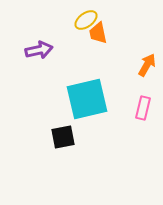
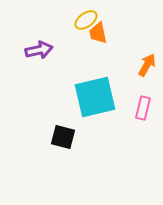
cyan square: moved 8 px right, 2 px up
black square: rotated 25 degrees clockwise
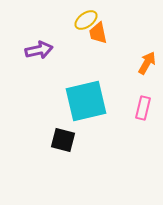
orange arrow: moved 2 px up
cyan square: moved 9 px left, 4 px down
black square: moved 3 px down
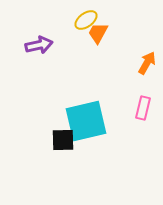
orange trapezoid: rotated 40 degrees clockwise
purple arrow: moved 5 px up
cyan square: moved 20 px down
black square: rotated 15 degrees counterclockwise
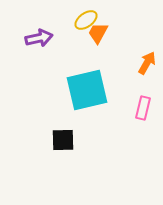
purple arrow: moved 7 px up
cyan square: moved 1 px right, 31 px up
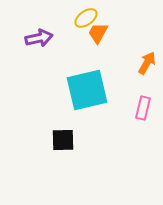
yellow ellipse: moved 2 px up
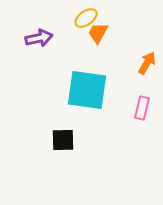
cyan square: rotated 21 degrees clockwise
pink rectangle: moved 1 px left
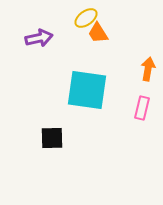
orange trapezoid: rotated 60 degrees counterclockwise
orange arrow: moved 1 px right, 6 px down; rotated 20 degrees counterclockwise
black square: moved 11 px left, 2 px up
